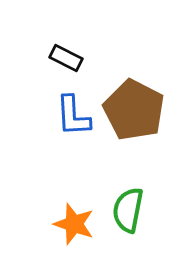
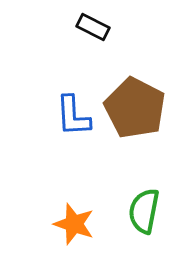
black rectangle: moved 27 px right, 31 px up
brown pentagon: moved 1 px right, 2 px up
green semicircle: moved 16 px right, 1 px down
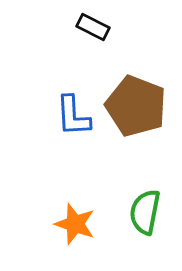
brown pentagon: moved 1 px right, 2 px up; rotated 6 degrees counterclockwise
green semicircle: moved 1 px right, 1 px down
orange star: moved 1 px right
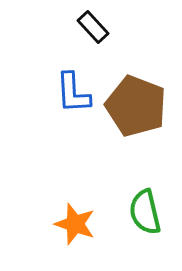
black rectangle: rotated 20 degrees clockwise
blue L-shape: moved 23 px up
green semicircle: rotated 24 degrees counterclockwise
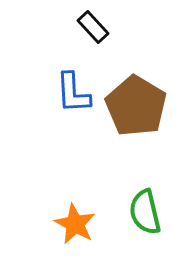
brown pentagon: rotated 10 degrees clockwise
orange star: rotated 9 degrees clockwise
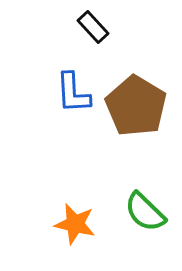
green semicircle: rotated 33 degrees counterclockwise
orange star: rotated 15 degrees counterclockwise
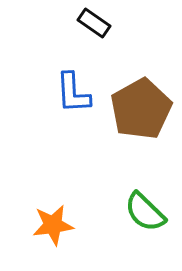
black rectangle: moved 1 px right, 4 px up; rotated 12 degrees counterclockwise
brown pentagon: moved 5 px right, 3 px down; rotated 12 degrees clockwise
orange star: moved 22 px left, 1 px down; rotated 21 degrees counterclockwise
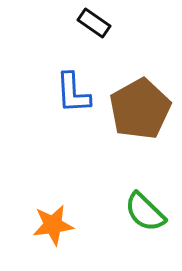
brown pentagon: moved 1 px left
